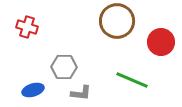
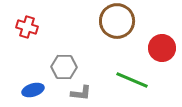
red circle: moved 1 px right, 6 px down
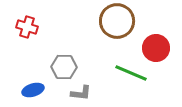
red circle: moved 6 px left
green line: moved 1 px left, 7 px up
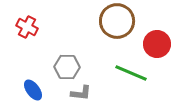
red cross: rotated 10 degrees clockwise
red circle: moved 1 px right, 4 px up
gray hexagon: moved 3 px right
blue ellipse: rotated 70 degrees clockwise
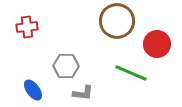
red cross: rotated 35 degrees counterclockwise
gray hexagon: moved 1 px left, 1 px up
gray L-shape: moved 2 px right
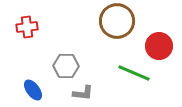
red circle: moved 2 px right, 2 px down
green line: moved 3 px right
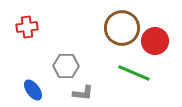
brown circle: moved 5 px right, 7 px down
red circle: moved 4 px left, 5 px up
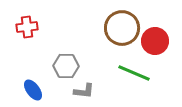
gray L-shape: moved 1 px right, 2 px up
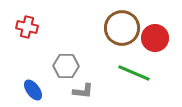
red cross: rotated 20 degrees clockwise
red circle: moved 3 px up
gray L-shape: moved 1 px left
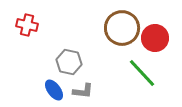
red cross: moved 2 px up
gray hexagon: moved 3 px right, 4 px up; rotated 10 degrees clockwise
green line: moved 8 px right; rotated 24 degrees clockwise
blue ellipse: moved 21 px right
